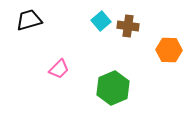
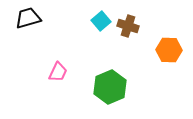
black trapezoid: moved 1 px left, 2 px up
brown cross: rotated 10 degrees clockwise
pink trapezoid: moved 1 px left, 3 px down; rotated 20 degrees counterclockwise
green hexagon: moved 3 px left, 1 px up
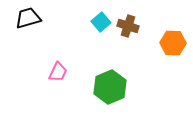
cyan square: moved 1 px down
orange hexagon: moved 4 px right, 7 px up
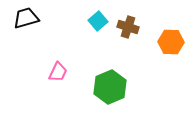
black trapezoid: moved 2 px left
cyan square: moved 3 px left, 1 px up
brown cross: moved 1 px down
orange hexagon: moved 2 px left, 1 px up
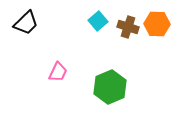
black trapezoid: moved 5 px down; rotated 152 degrees clockwise
orange hexagon: moved 14 px left, 18 px up
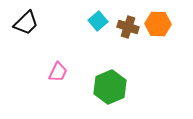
orange hexagon: moved 1 px right
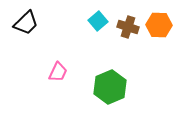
orange hexagon: moved 1 px right, 1 px down
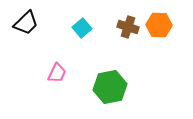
cyan square: moved 16 px left, 7 px down
pink trapezoid: moved 1 px left, 1 px down
green hexagon: rotated 12 degrees clockwise
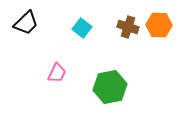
cyan square: rotated 12 degrees counterclockwise
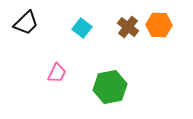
brown cross: rotated 20 degrees clockwise
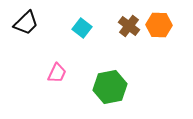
brown cross: moved 1 px right, 1 px up
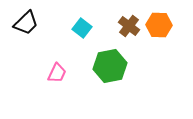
green hexagon: moved 21 px up
